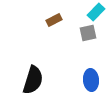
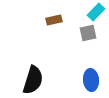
brown rectangle: rotated 14 degrees clockwise
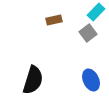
gray square: rotated 24 degrees counterclockwise
blue ellipse: rotated 20 degrees counterclockwise
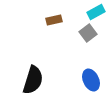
cyan rectangle: rotated 18 degrees clockwise
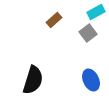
brown rectangle: rotated 28 degrees counterclockwise
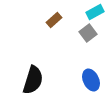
cyan rectangle: moved 1 px left
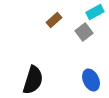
gray square: moved 4 px left, 1 px up
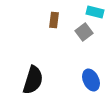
cyan rectangle: rotated 42 degrees clockwise
brown rectangle: rotated 42 degrees counterclockwise
